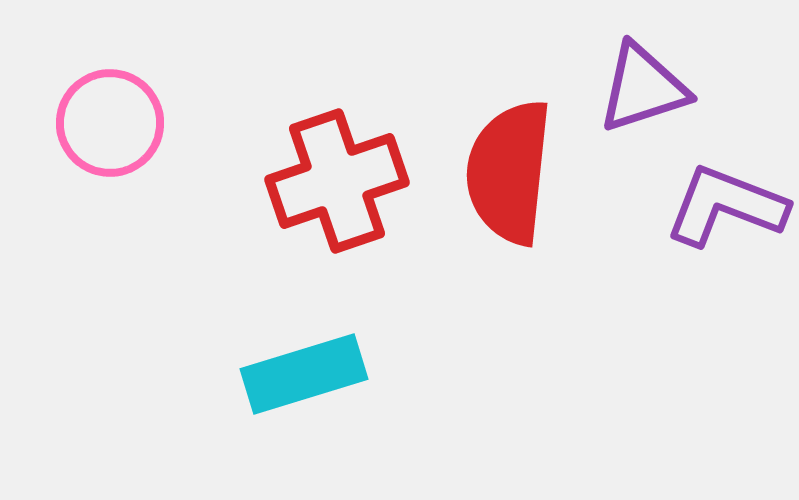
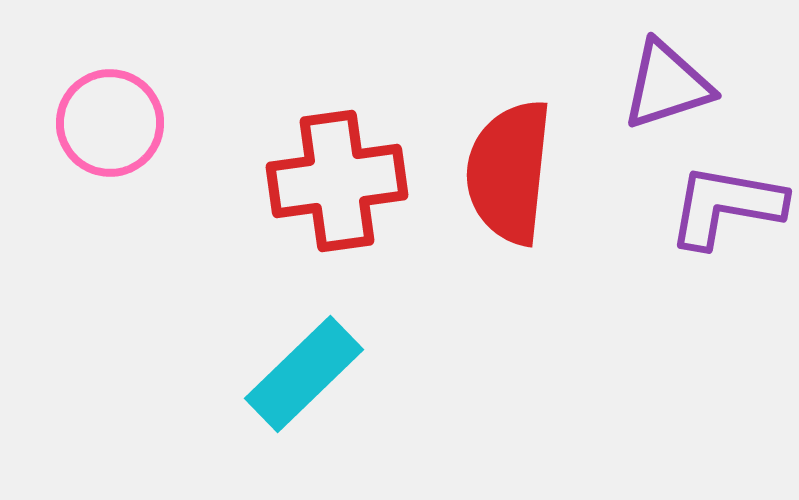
purple triangle: moved 24 px right, 3 px up
red cross: rotated 11 degrees clockwise
purple L-shape: rotated 11 degrees counterclockwise
cyan rectangle: rotated 27 degrees counterclockwise
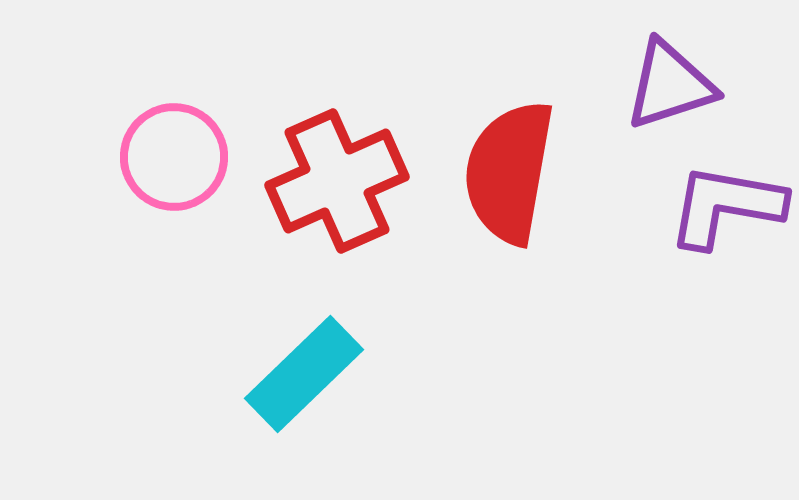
purple triangle: moved 3 px right
pink circle: moved 64 px right, 34 px down
red semicircle: rotated 4 degrees clockwise
red cross: rotated 16 degrees counterclockwise
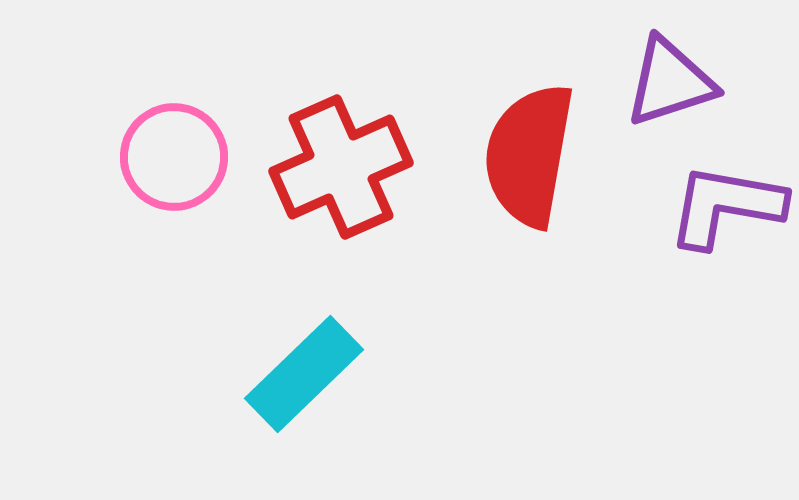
purple triangle: moved 3 px up
red semicircle: moved 20 px right, 17 px up
red cross: moved 4 px right, 14 px up
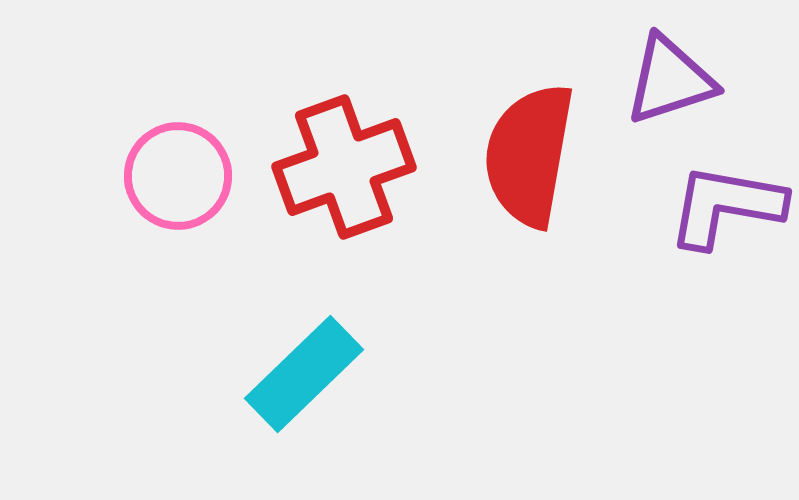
purple triangle: moved 2 px up
pink circle: moved 4 px right, 19 px down
red cross: moved 3 px right; rotated 4 degrees clockwise
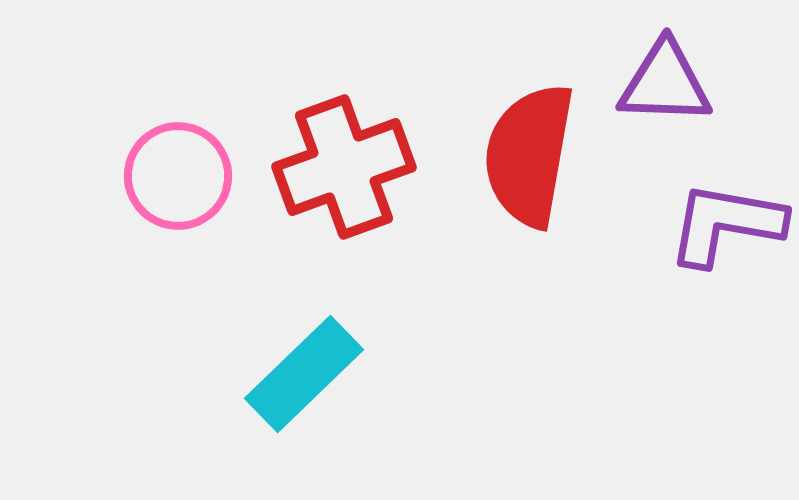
purple triangle: moved 5 px left, 3 px down; rotated 20 degrees clockwise
purple L-shape: moved 18 px down
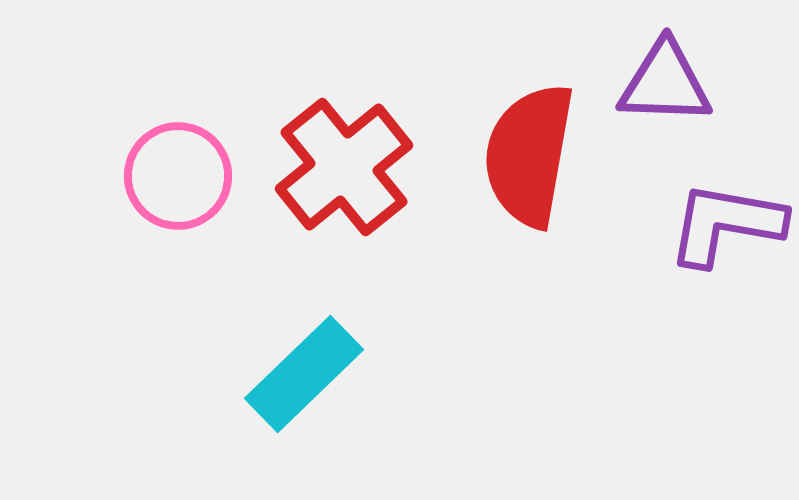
red cross: rotated 19 degrees counterclockwise
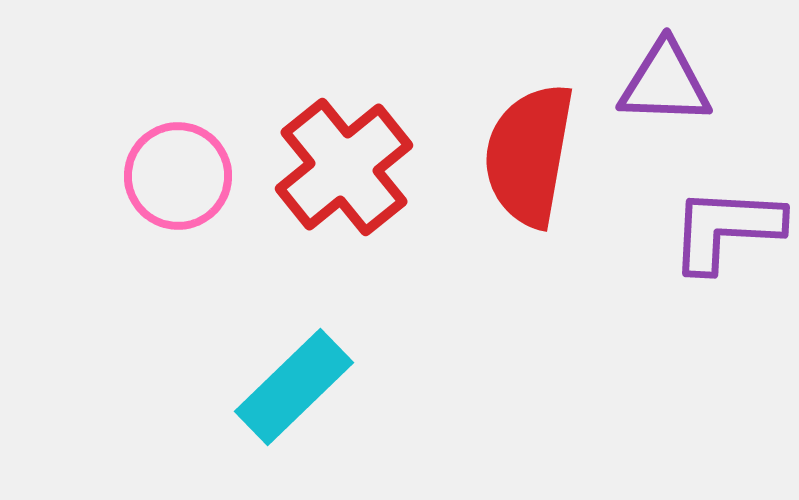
purple L-shape: moved 5 px down; rotated 7 degrees counterclockwise
cyan rectangle: moved 10 px left, 13 px down
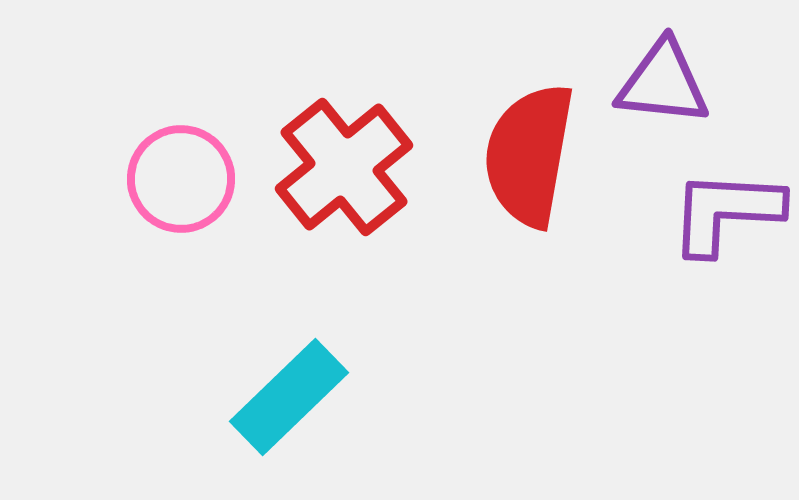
purple triangle: moved 2 px left; rotated 4 degrees clockwise
pink circle: moved 3 px right, 3 px down
purple L-shape: moved 17 px up
cyan rectangle: moved 5 px left, 10 px down
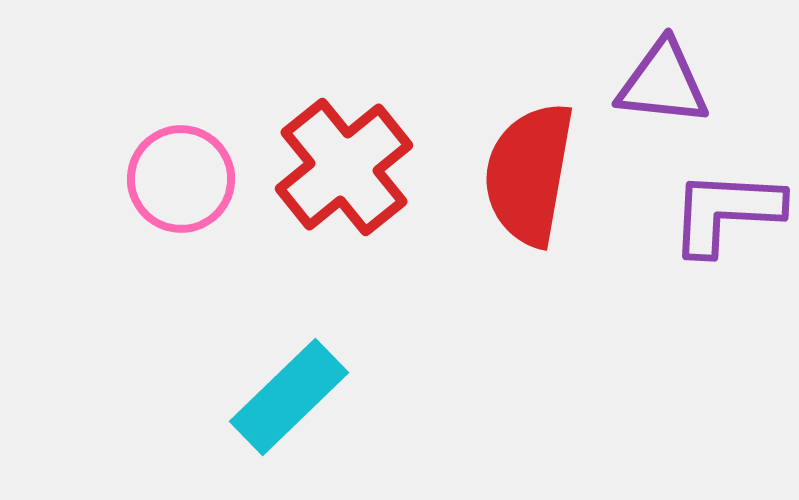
red semicircle: moved 19 px down
